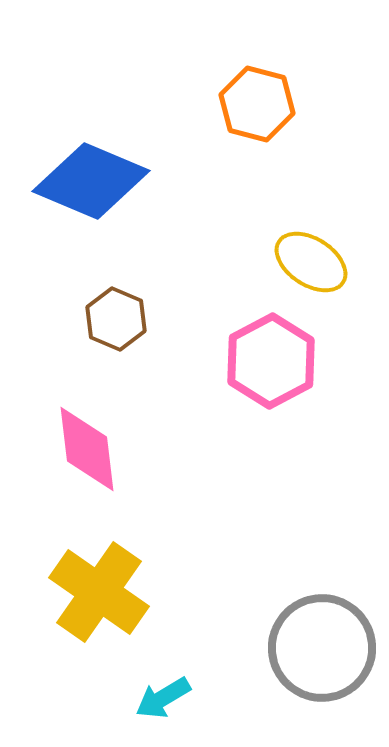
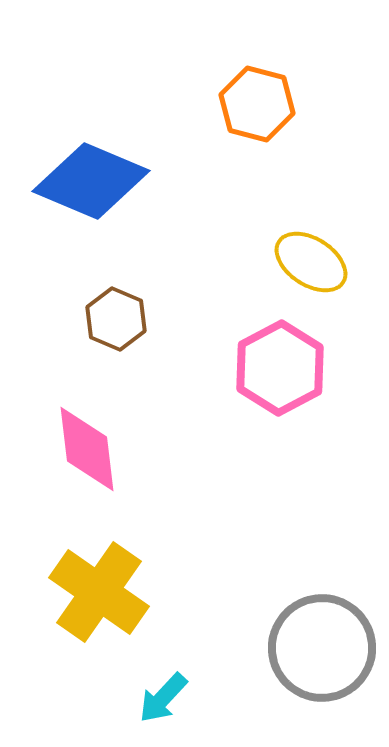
pink hexagon: moved 9 px right, 7 px down
cyan arrow: rotated 16 degrees counterclockwise
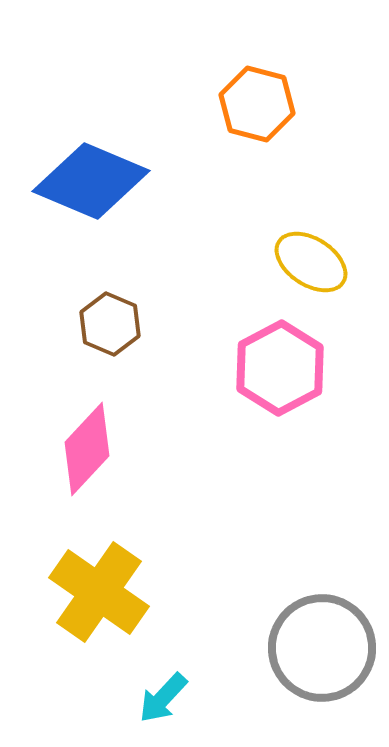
brown hexagon: moved 6 px left, 5 px down
pink diamond: rotated 50 degrees clockwise
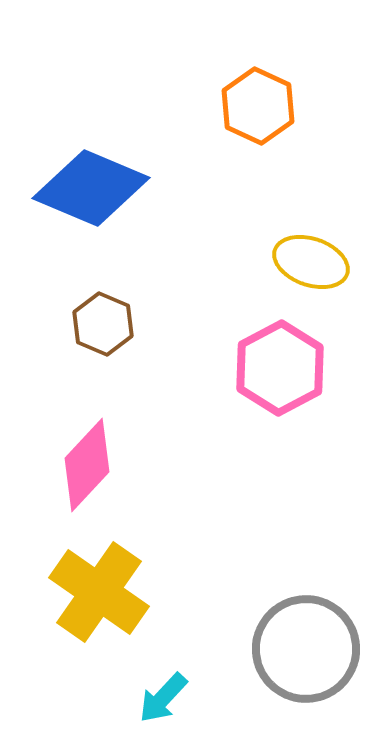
orange hexagon: moved 1 px right, 2 px down; rotated 10 degrees clockwise
blue diamond: moved 7 px down
yellow ellipse: rotated 14 degrees counterclockwise
brown hexagon: moved 7 px left
pink diamond: moved 16 px down
gray circle: moved 16 px left, 1 px down
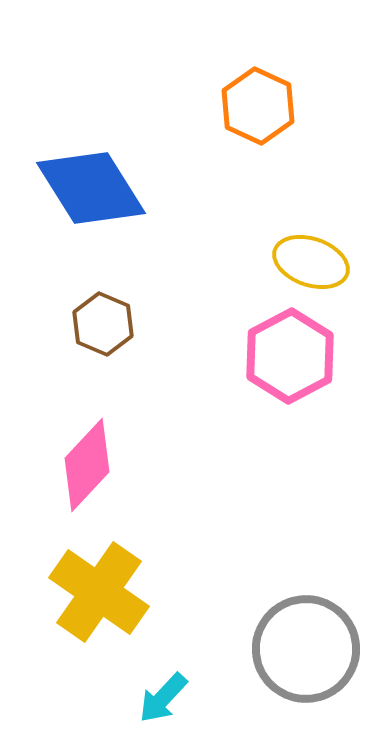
blue diamond: rotated 35 degrees clockwise
pink hexagon: moved 10 px right, 12 px up
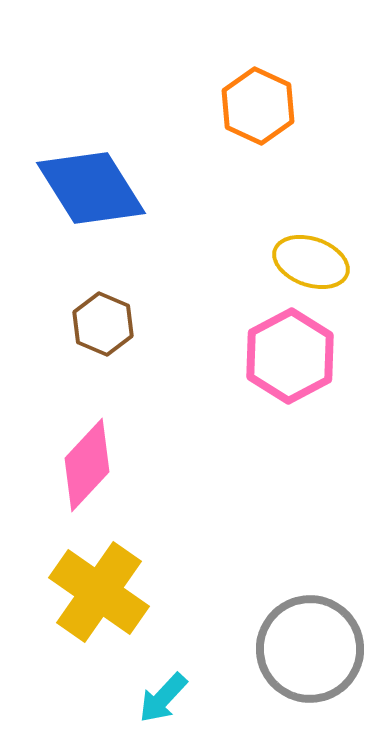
gray circle: moved 4 px right
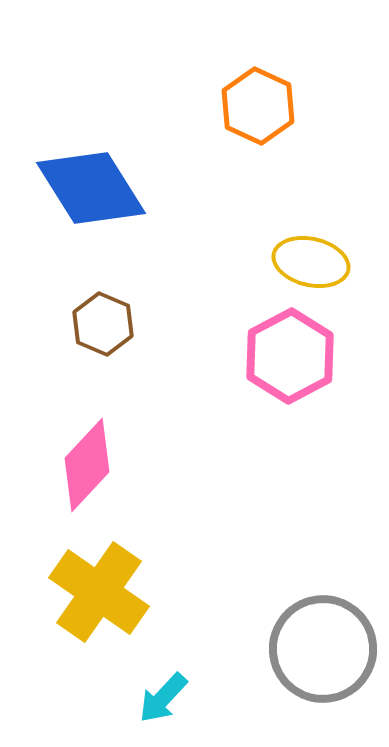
yellow ellipse: rotated 6 degrees counterclockwise
gray circle: moved 13 px right
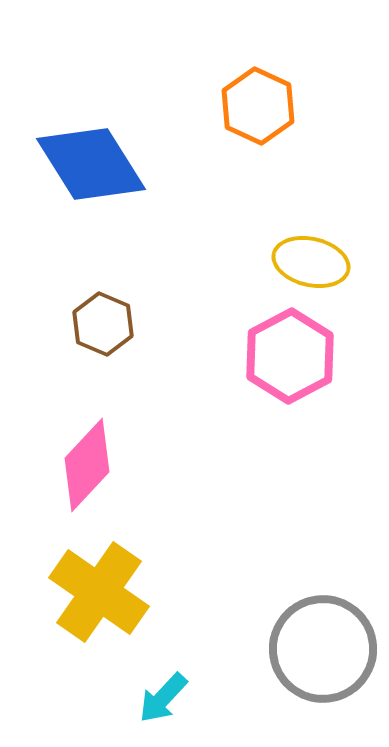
blue diamond: moved 24 px up
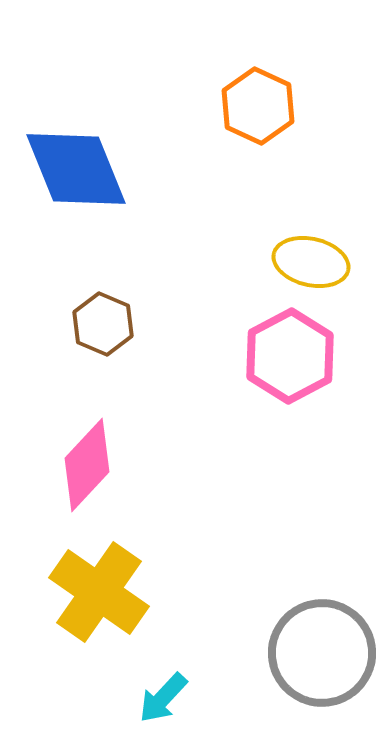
blue diamond: moved 15 px left, 5 px down; rotated 10 degrees clockwise
gray circle: moved 1 px left, 4 px down
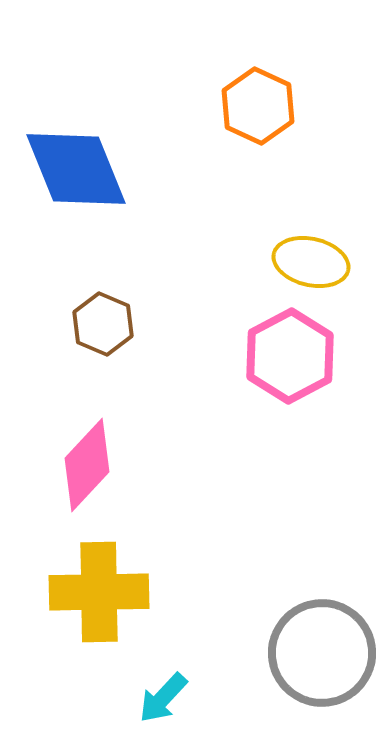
yellow cross: rotated 36 degrees counterclockwise
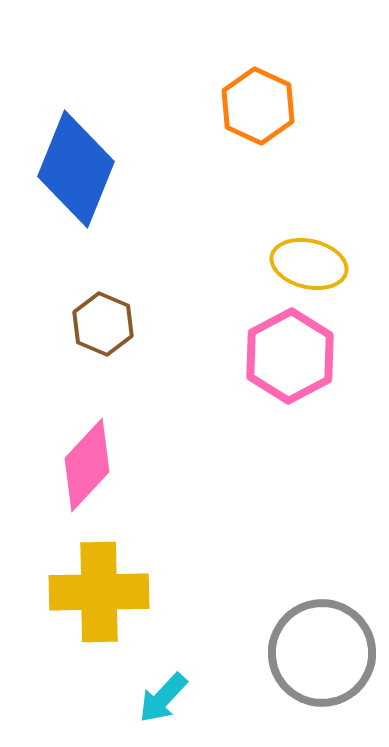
blue diamond: rotated 44 degrees clockwise
yellow ellipse: moved 2 px left, 2 px down
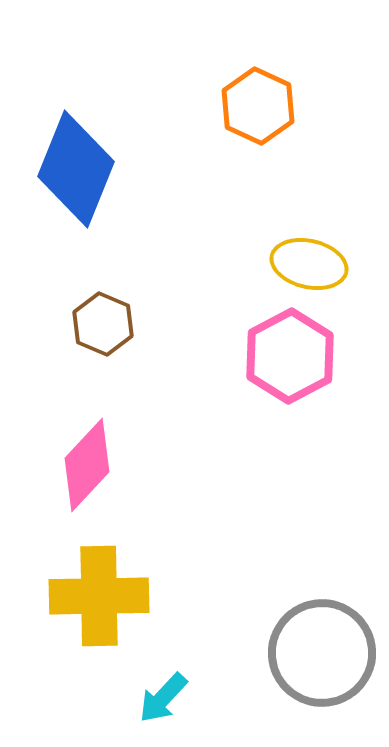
yellow cross: moved 4 px down
